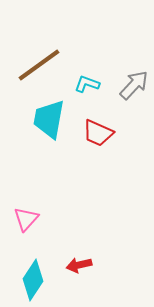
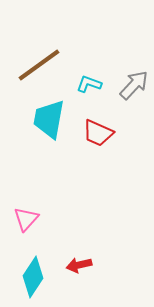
cyan L-shape: moved 2 px right
cyan diamond: moved 3 px up
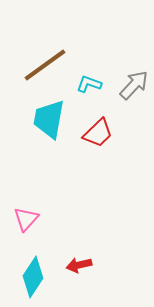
brown line: moved 6 px right
red trapezoid: rotated 68 degrees counterclockwise
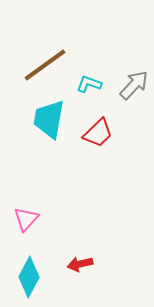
red arrow: moved 1 px right, 1 px up
cyan diamond: moved 4 px left; rotated 6 degrees counterclockwise
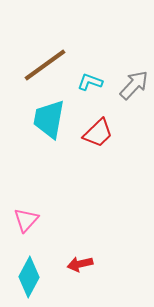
cyan L-shape: moved 1 px right, 2 px up
pink triangle: moved 1 px down
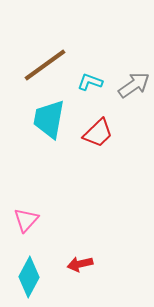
gray arrow: rotated 12 degrees clockwise
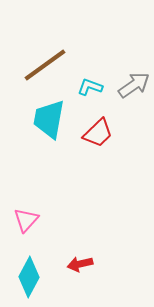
cyan L-shape: moved 5 px down
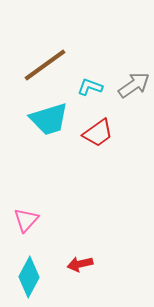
cyan trapezoid: rotated 117 degrees counterclockwise
red trapezoid: rotated 8 degrees clockwise
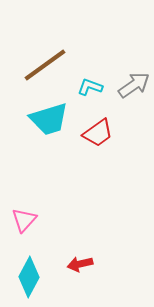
pink triangle: moved 2 px left
